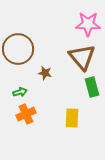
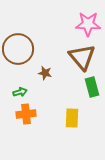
orange cross: rotated 18 degrees clockwise
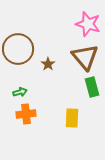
pink star: rotated 15 degrees clockwise
brown triangle: moved 3 px right
brown star: moved 3 px right, 9 px up; rotated 24 degrees clockwise
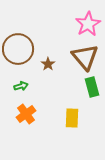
pink star: rotated 25 degrees clockwise
green arrow: moved 1 px right, 6 px up
orange cross: rotated 30 degrees counterclockwise
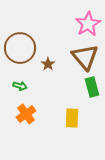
brown circle: moved 2 px right, 1 px up
green arrow: moved 1 px left; rotated 32 degrees clockwise
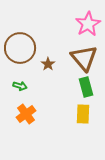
brown triangle: moved 1 px left, 1 px down
green rectangle: moved 6 px left
yellow rectangle: moved 11 px right, 4 px up
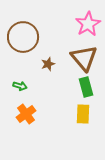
brown circle: moved 3 px right, 11 px up
brown star: rotated 16 degrees clockwise
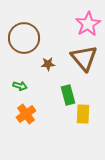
brown circle: moved 1 px right, 1 px down
brown star: rotated 16 degrees clockwise
green rectangle: moved 18 px left, 8 px down
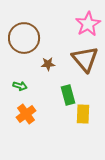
brown triangle: moved 1 px right, 1 px down
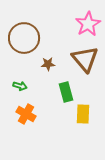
green rectangle: moved 2 px left, 3 px up
orange cross: rotated 24 degrees counterclockwise
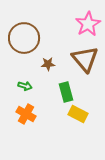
green arrow: moved 5 px right
yellow rectangle: moved 5 px left; rotated 66 degrees counterclockwise
